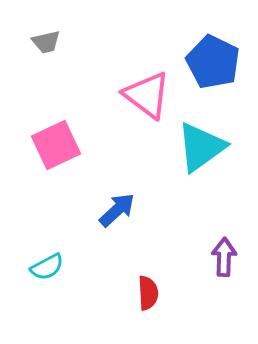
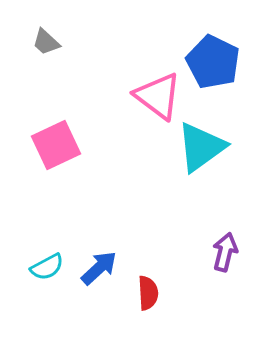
gray trapezoid: rotated 56 degrees clockwise
pink triangle: moved 11 px right, 1 px down
blue arrow: moved 18 px left, 58 px down
purple arrow: moved 1 px right, 5 px up; rotated 12 degrees clockwise
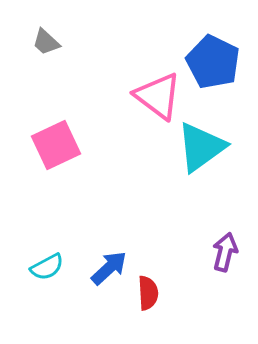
blue arrow: moved 10 px right
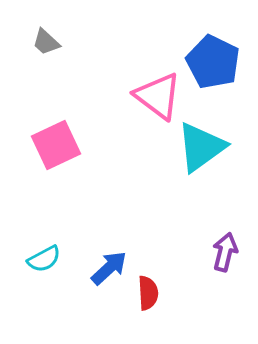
cyan semicircle: moved 3 px left, 8 px up
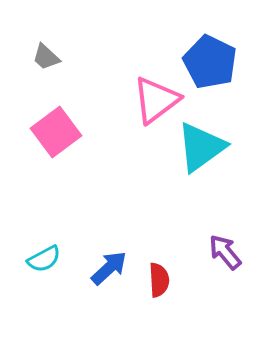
gray trapezoid: moved 15 px down
blue pentagon: moved 3 px left
pink triangle: moved 2 px left, 4 px down; rotated 46 degrees clockwise
pink square: moved 13 px up; rotated 12 degrees counterclockwise
purple arrow: rotated 54 degrees counterclockwise
red semicircle: moved 11 px right, 13 px up
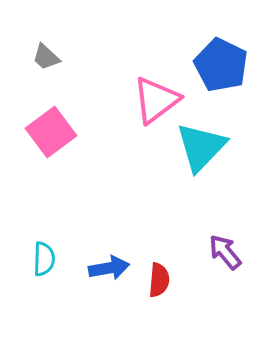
blue pentagon: moved 11 px right, 3 px down
pink square: moved 5 px left
cyan triangle: rotated 10 degrees counterclockwise
cyan semicircle: rotated 60 degrees counterclockwise
blue arrow: rotated 33 degrees clockwise
red semicircle: rotated 8 degrees clockwise
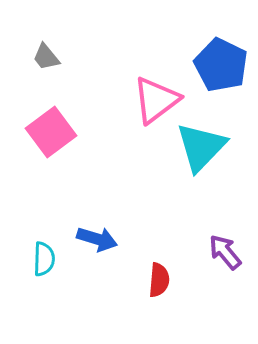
gray trapezoid: rotated 8 degrees clockwise
blue arrow: moved 12 px left, 29 px up; rotated 27 degrees clockwise
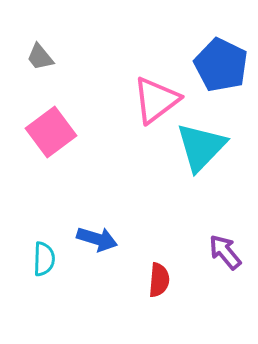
gray trapezoid: moved 6 px left
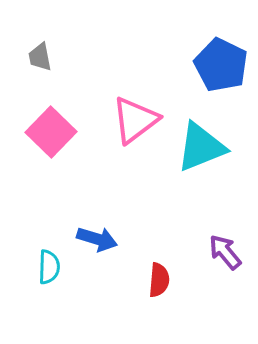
gray trapezoid: rotated 28 degrees clockwise
pink triangle: moved 21 px left, 20 px down
pink square: rotated 9 degrees counterclockwise
cyan triangle: rotated 24 degrees clockwise
cyan semicircle: moved 5 px right, 8 px down
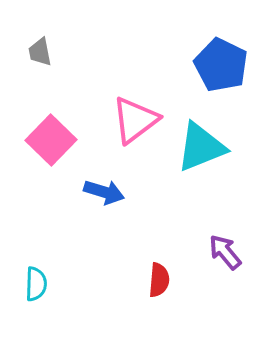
gray trapezoid: moved 5 px up
pink square: moved 8 px down
blue arrow: moved 7 px right, 47 px up
cyan semicircle: moved 13 px left, 17 px down
